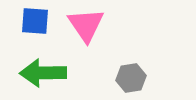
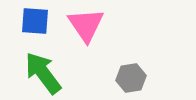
green arrow: rotated 54 degrees clockwise
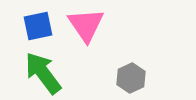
blue square: moved 3 px right, 5 px down; rotated 16 degrees counterclockwise
gray hexagon: rotated 16 degrees counterclockwise
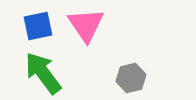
gray hexagon: rotated 12 degrees clockwise
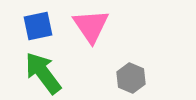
pink triangle: moved 5 px right, 1 px down
gray hexagon: rotated 24 degrees counterclockwise
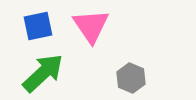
green arrow: rotated 84 degrees clockwise
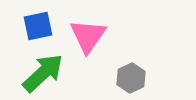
pink triangle: moved 3 px left, 10 px down; rotated 9 degrees clockwise
gray hexagon: rotated 12 degrees clockwise
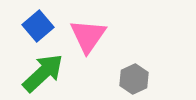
blue square: rotated 28 degrees counterclockwise
gray hexagon: moved 3 px right, 1 px down
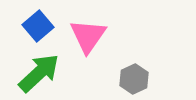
green arrow: moved 4 px left
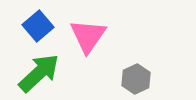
gray hexagon: moved 2 px right
